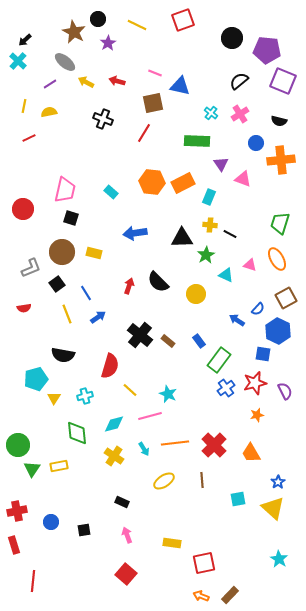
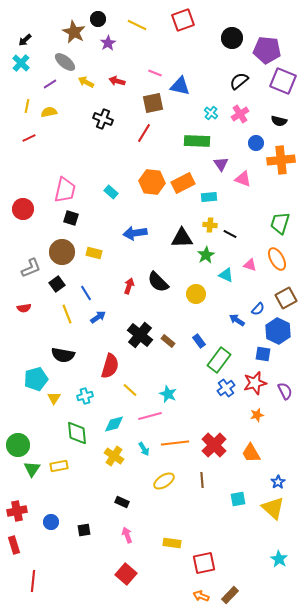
cyan cross at (18, 61): moved 3 px right, 2 px down
yellow line at (24, 106): moved 3 px right
cyan rectangle at (209, 197): rotated 63 degrees clockwise
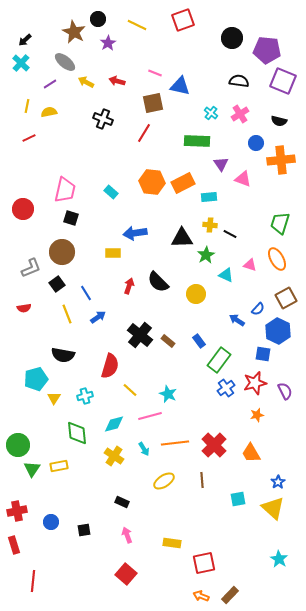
black semicircle at (239, 81): rotated 48 degrees clockwise
yellow rectangle at (94, 253): moved 19 px right; rotated 14 degrees counterclockwise
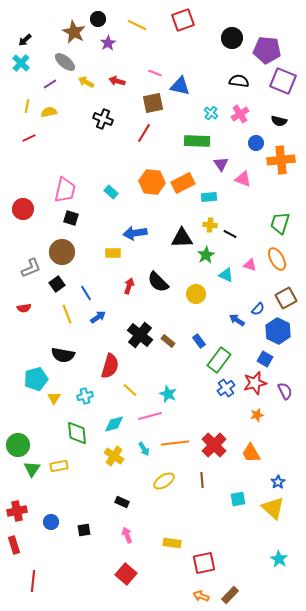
blue square at (263, 354): moved 2 px right, 5 px down; rotated 21 degrees clockwise
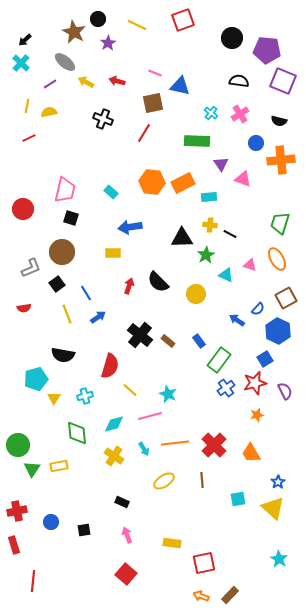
blue arrow at (135, 233): moved 5 px left, 6 px up
blue square at (265, 359): rotated 28 degrees clockwise
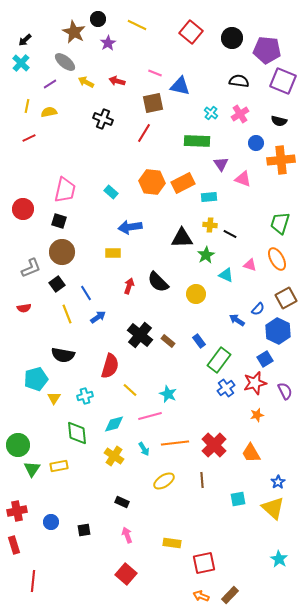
red square at (183, 20): moved 8 px right, 12 px down; rotated 30 degrees counterclockwise
black square at (71, 218): moved 12 px left, 3 px down
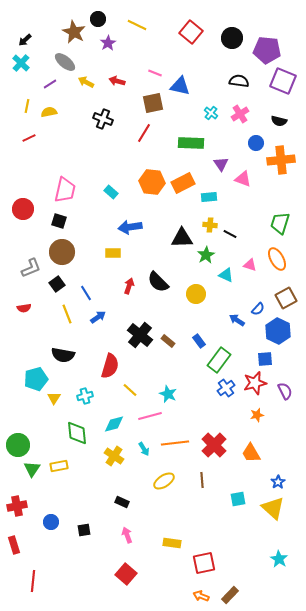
green rectangle at (197, 141): moved 6 px left, 2 px down
blue square at (265, 359): rotated 28 degrees clockwise
red cross at (17, 511): moved 5 px up
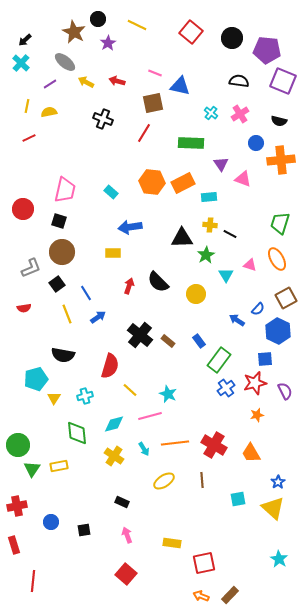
cyan triangle at (226, 275): rotated 35 degrees clockwise
red cross at (214, 445): rotated 15 degrees counterclockwise
